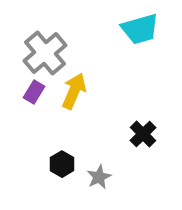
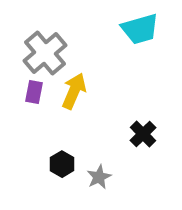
purple rectangle: rotated 20 degrees counterclockwise
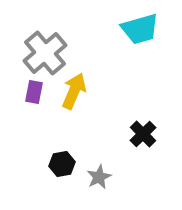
black hexagon: rotated 20 degrees clockwise
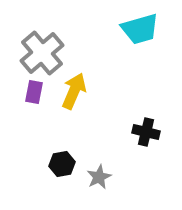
gray cross: moved 3 px left
black cross: moved 3 px right, 2 px up; rotated 32 degrees counterclockwise
